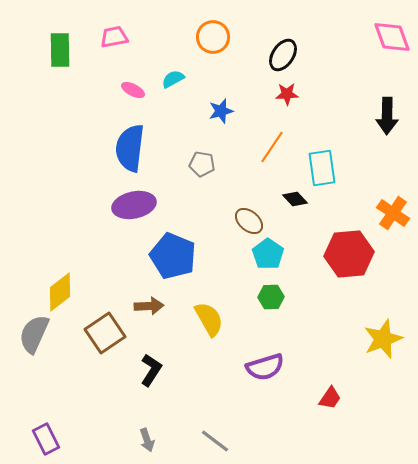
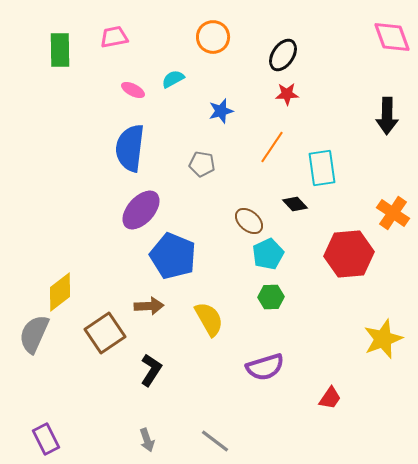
black diamond: moved 5 px down
purple ellipse: moved 7 px right, 5 px down; rotated 36 degrees counterclockwise
cyan pentagon: rotated 12 degrees clockwise
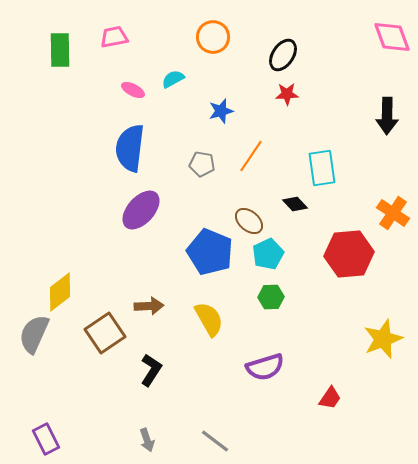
orange line: moved 21 px left, 9 px down
blue pentagon: moved 37 px right, 4 px up
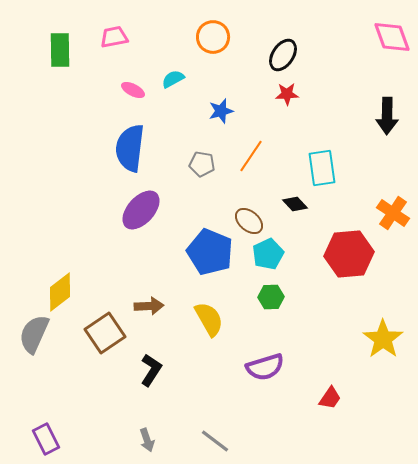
yellow star: rotated 15 degrees counterclockwise
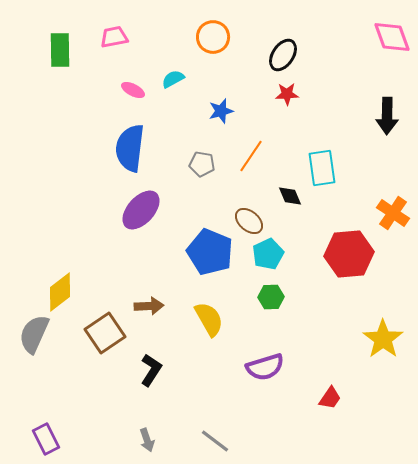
black diamond: moved 5 px left, 8 px up; rotated 20 degrees clockwise
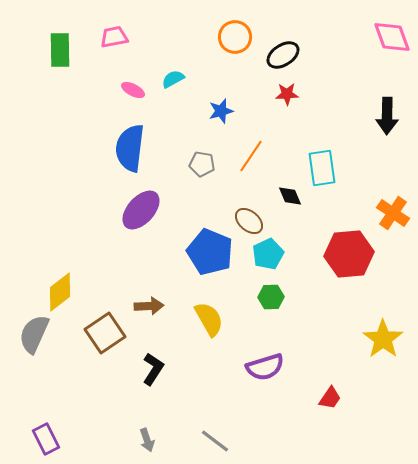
orange circle: moved 22 px right
black ellipse: rotated 24 degrees clockwise
black L-shape: moved 2 px right, 1 px up
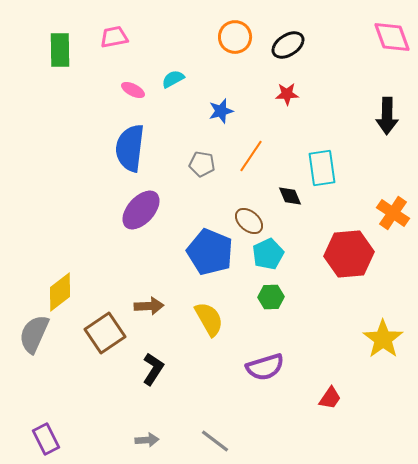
black ellipse: moved 5 px right, 10 px up
gray arrow: rotated 75 degrees counterclockwise
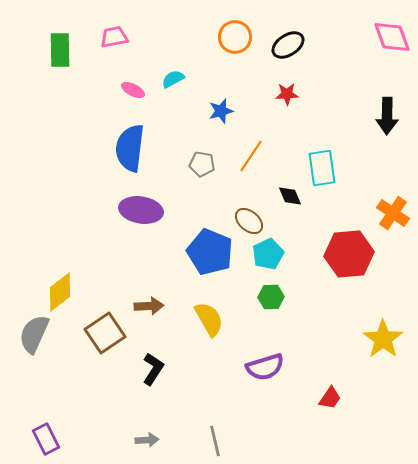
purple ellipse: rotated 57 degrees clockwise
gray line: rotated 40 degrees clockwise
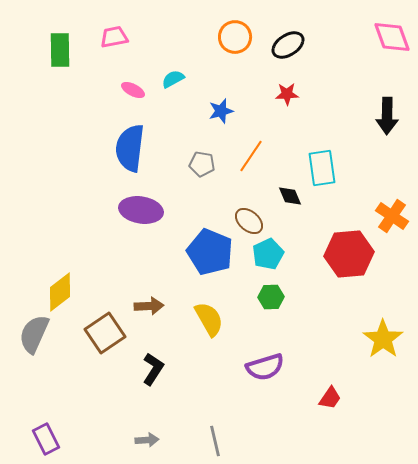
orange cross: moved 1 px left, 3 px down
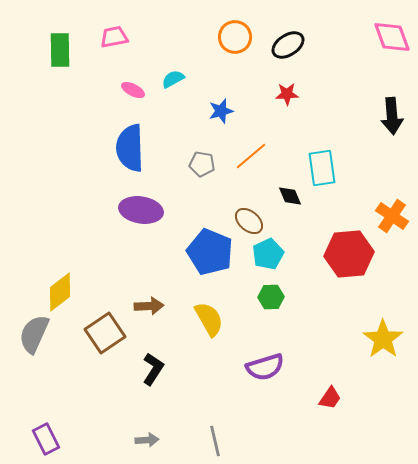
black arrow: moved 5 px right; rotated 6 degrees counterclockwise
blue semicircle: rotated 9 degrees counterclockwise
orange line: rotated 16 degrees clockwise
